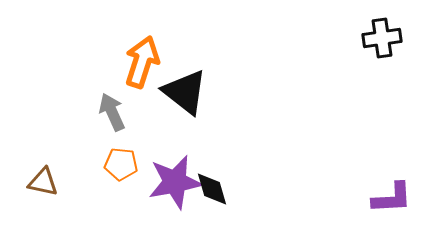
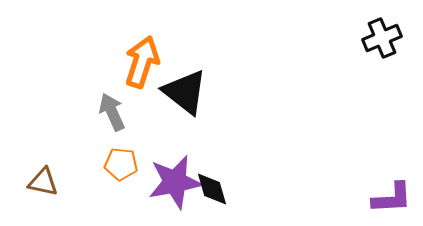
black cross: rotated 15 degrees counterclockwise
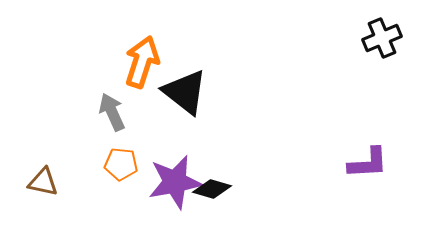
black diamond: rotated 57 degrees counterclockwise
purple L-shape: moved 24 px left, 35 px up
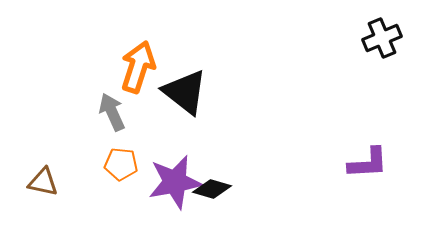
orange arrow: moved 4 px left, 5 px down
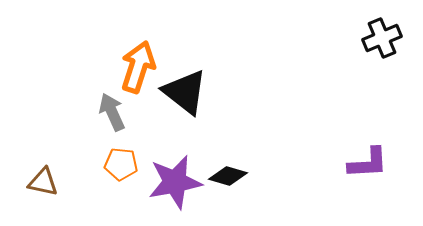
black diamond: moved 16 px right, 13 px up
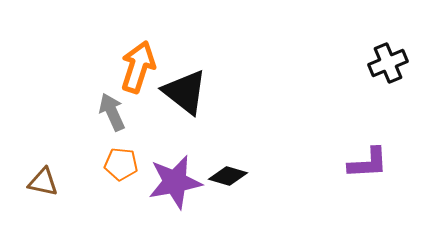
black cross: moved 6 px right, 25 px down
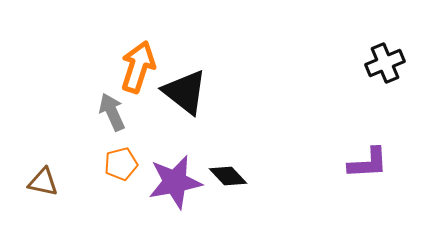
black cross: moved 3 px left
orange pentagon: rotated 20 degrees counterclockwise
black diamond: rotated 30 degrees clockwise
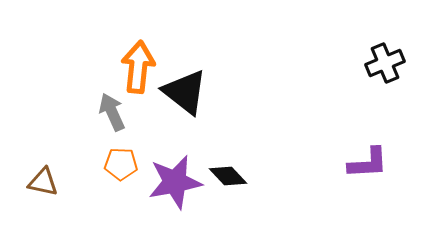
orange arrow: rotated 12 degrees counterclockwise
orange pentagon: rotated 16 degrees clockwise
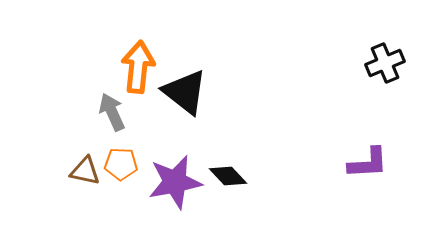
brown triangle: moved 42 px right, 11 px up
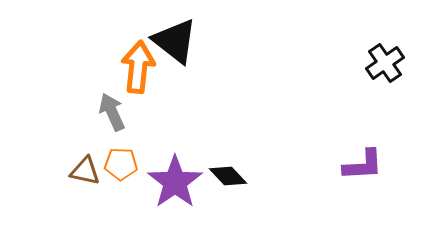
black cross: rotated 12 degrees counterclockwise
black triangle: moved 10 px left, 51 px up
purple L-shape: moved 5 px left, 2 px down
purple star: rotated 24 degrees counterclockwise
